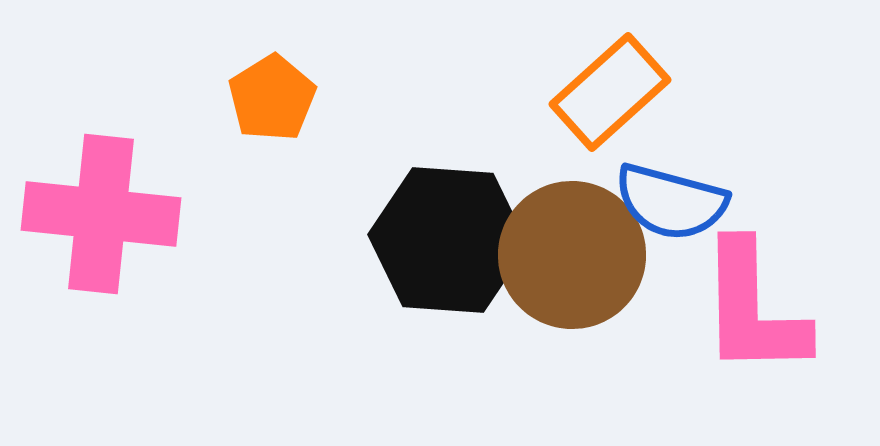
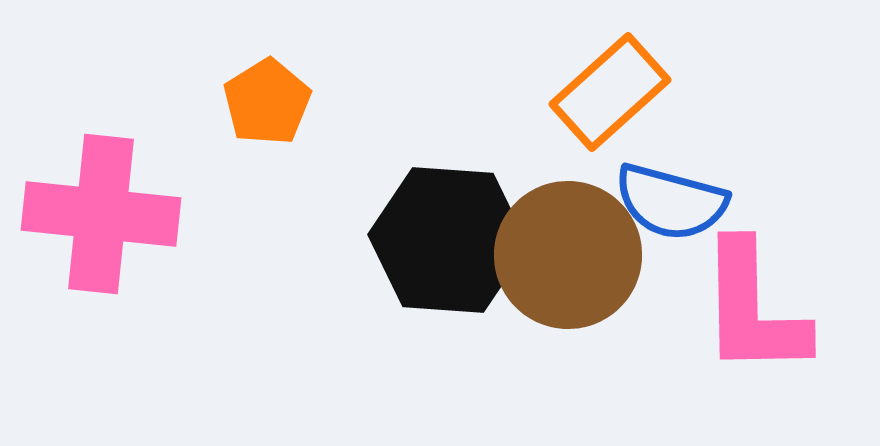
orange pentagon: moved 5 px left, 4 px down
brown circle: moved 4 px left
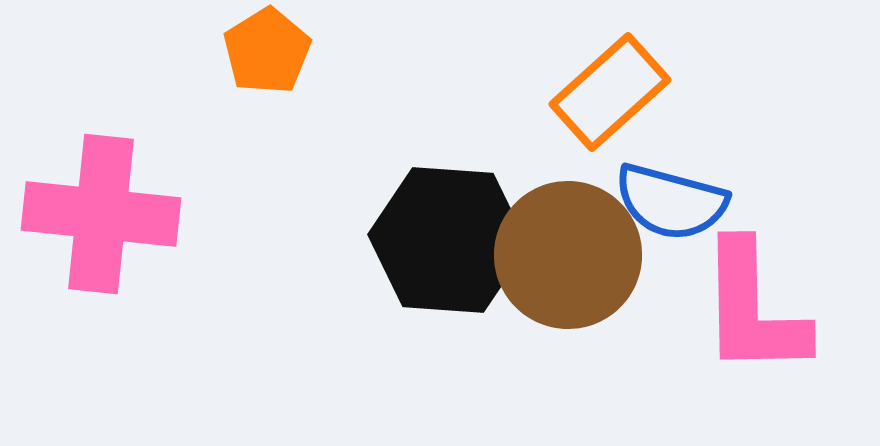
orange pentagon: moved 51 px up
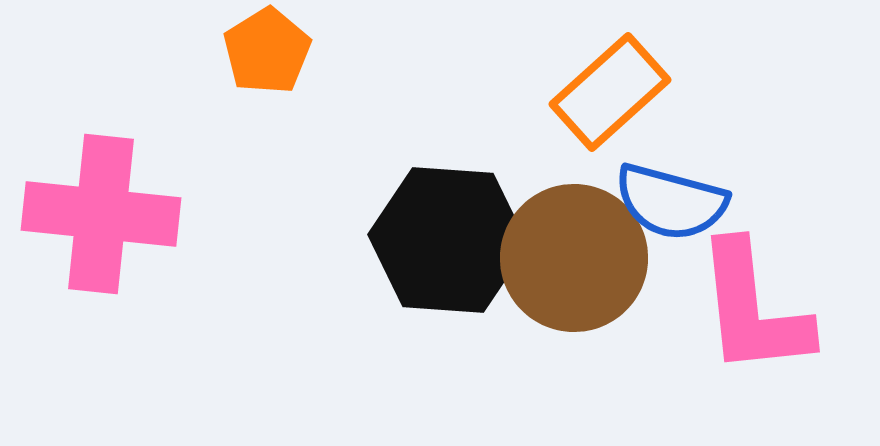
brown circle: moved 6 px right, 3 px down
pink L-shape: rotated 5 degrees counterclockwise
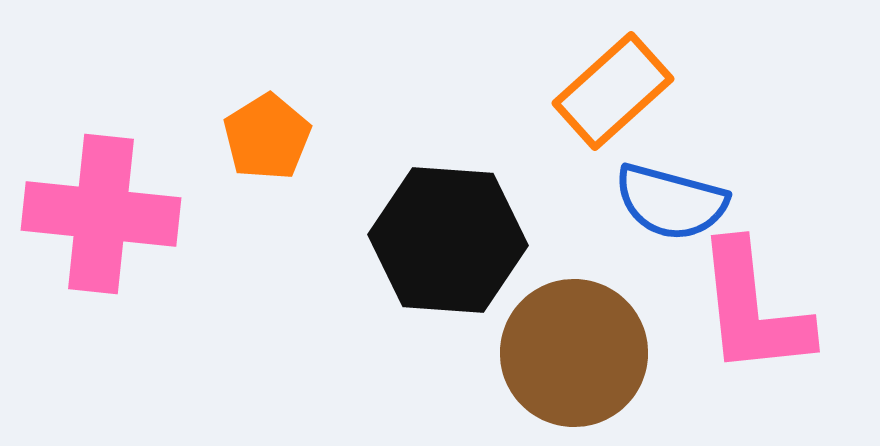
orange pentagon: moved 86 px down
orange rectangle: moved 3 px right, 1 px up
brown circle: moved 95 px down
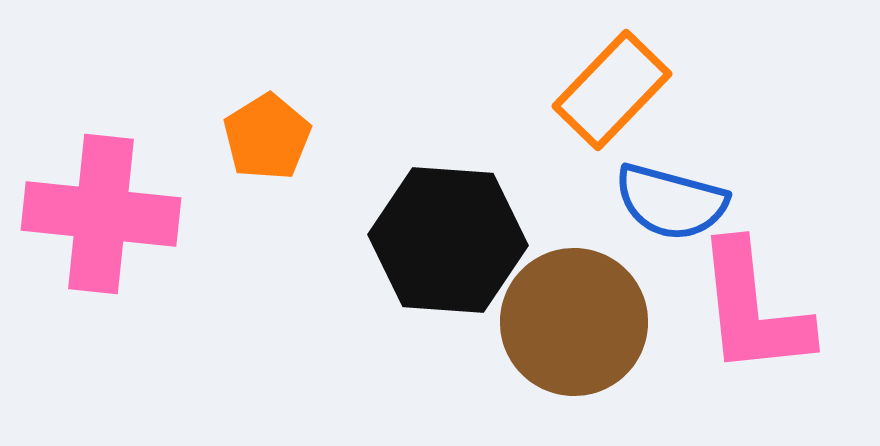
orange rectangle: moved 1 px left, 1 px up; rotated 4 degrees counterclockwise
brown circle: moved 31 px up
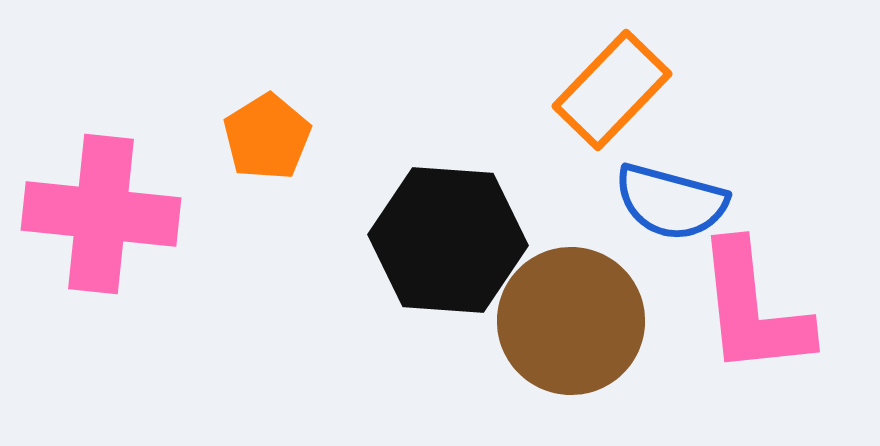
brown circle: moved 3 px left, 1 px up
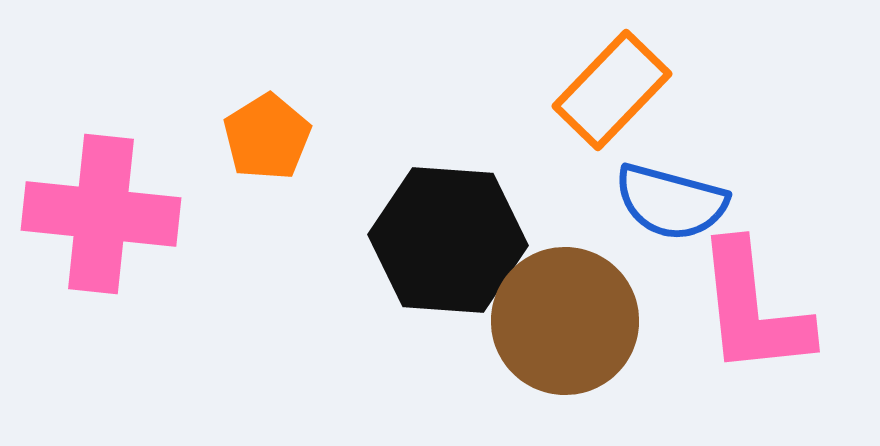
brown circle: moved 6 px left
